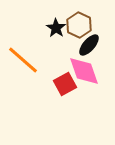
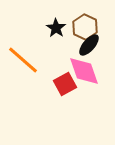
brown hexagon: moved 6 px right, 2 px down
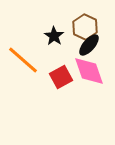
black star: moved 2 px left, 8 px down
pink diamond: moved 5 px right
red square: moved 4 px left, 7 px up
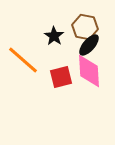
brown hexagon: rotated 15 degrees counterclockwise
pink diamond: rotated 16 degrees clockwise
red square: rotated 15 degrees clockwise
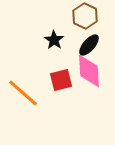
brown hexagon: moved 11 px up; rotated 15 degrees clockwise
black star: moved 4 px down
orange line: moved 33 px down
red square: moved 3 px down
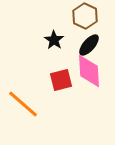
orange line: moved 11 px down
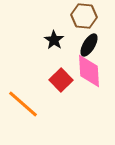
brown hexagon: moved 1 px left; rotated 20 degrees counterclockwise
black ellipse: rotated 10 degrees counterclockwise
red square: rotated 30 degrees counterclockwise
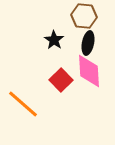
black ellipse: moved 1 px left, 2 px up; rotated 20 degrees counterclockwise
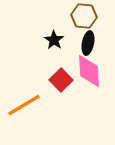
orange line: moved 1 px right, 1 px down; rotated 72 degrees counterclockwise
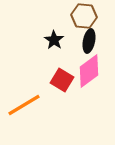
black ellipse: moved 1 px right, 2 px up
pink diamond: rotated 56 degrees clockwise
red square: moved 1 px right; rotated 15 degrees counterclockwise
